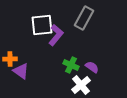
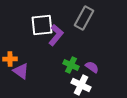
white cross: rotated 24 degrees counterclockwise
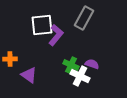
purple semicircle: moved 3 px up; rotated 16 degrees counterclockwise
purple triangle: moved 8 px right, 4 px down
white cross: moved 1 px left, 9 px up
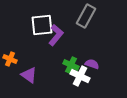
gray rectangle: moved 2 px right, 2 px up
orange cross: rotated 24 degrees clockwise
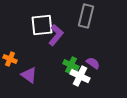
gray rectangle: rotated 15 degrees counterclockwise
purple semicircle: moved 1 px right, 1 px up; rotated 16 degrees clockwise
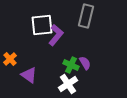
orange cross: rotated 24 degrees clockwise
purple semicircle: moved 8 px left; rotated 24 degrees clockwise
white cross: moved 12 px left, 8 px down; rotated 30 degrees clockwise
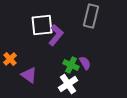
gray rectangle: moved 5 px right
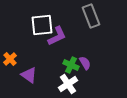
gray rectangle: rotated 35 degrees counterclockwise
purple L-shape: moved 1 px right, 1 px down; rotated 25 degrees clockwise
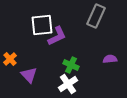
gray rectangle: moved 5 px right; rotated 45 degrees clockwise
purple semicircle: moved 25 px right, 4 px up; rotated 64 degrees counterclockwise
purple triangle: rotated 12 degrees clockwise
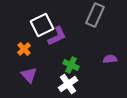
gray rectangle: moved 1 px left, 1 px up
white square: rotated 20 degrees counterclockwise
orange cross: moved 14 px right, 10 px up
